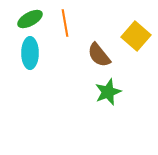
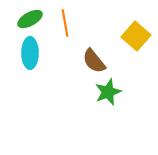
brown semicircle: moved 5 px left, 6 px down
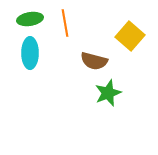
green ellipse: rotated 20 degrees clockwise
yellow square: moved 6 px left
brown semicircle: rotated 36 degrees counterclockwise
green star: moved 1 px down
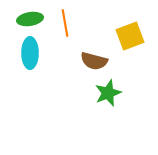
yellow square: rotated 28 degrees clockwise
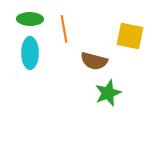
green ellipse: rotated 10 degrees clockwise
orange line: moved 1 px left, 6 px down
yellow square: rotated 32 degrees clockwise
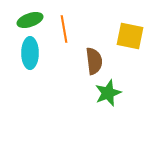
green ellipse: moved 1 px down; rotated 20 degrees counterclockwise
brown semicircle: rotated 112 degrees counterclockwise
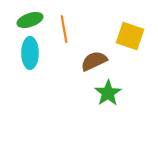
yellow square: rotated 8 degrees clockwise
brown semicircle: rotated 108 degrees counterclockwise
green star: rotated 12 degrees counterclockwise
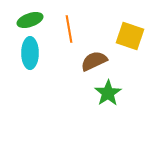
orange line: moved 5 px right
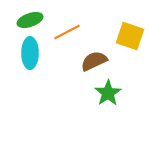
orange line: moved 2 px left, 3 px down; rotated 72 degrees clockwise
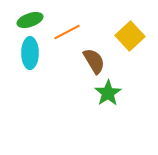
yellow square: rotated 28 degrees clockwise
brown semicircle: rotated 84 degrees clockwise
